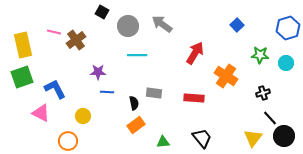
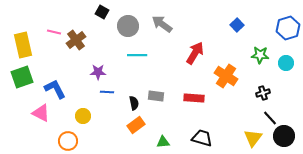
gray rectangle: moved 2 px right, 3 px down
black trapezoid: rotated 35 degrees counterclockwise
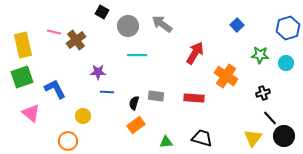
black semicircle: rotated 152 degrees counterclockwise
pink triangle: moved 10 px left; rotated 12 degrees clockwise
green triangle: moved 3 px right
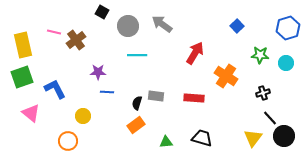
blue square: moved 1 px down
black semicircle: moved 3 px right
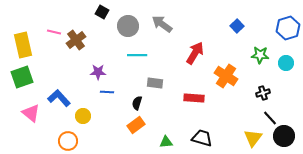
blue L-shape: moved 4 px right, 9 px down; rotated 15 degrees counterclockwise
gray rectangle: moved 1 px left, 13 px up
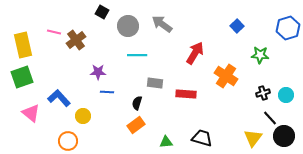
cyan circle: moved 32 px down
red rectangle: moved 8 px left, 4 px up
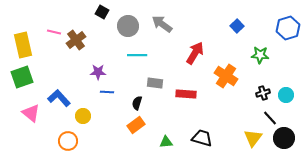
black circle: moved 2 px down
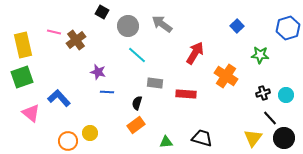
cyan line: rotated 42 degrees clockwise
purple star: rotated 14 degrees clockwise
yellow circle: moved 7 px right, 17 px down
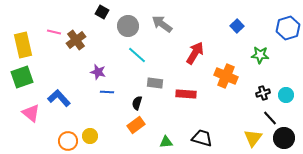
orange cross: rotated 10 degrees counterclockwise
yellow circle: moved 3 px down
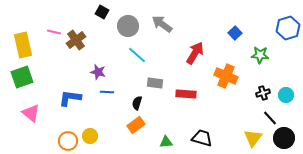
blue square: moved 2 px left, 7 px down
blue L-shape: moved 11 px right; rotated 40 degrees counterclockwise
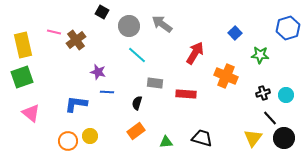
gray circle: moved 1 px right
blue L-shape: moved 6 px right, 6 px down
orange rectangle: moved 6 px down
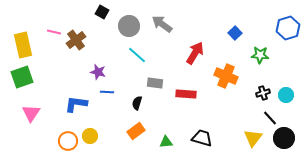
pink triangle: rotated 24 degrees clockwise
